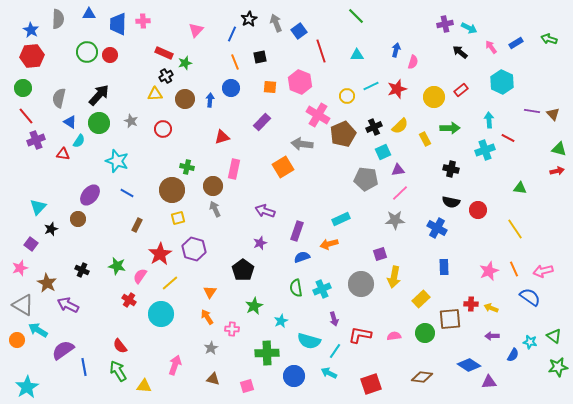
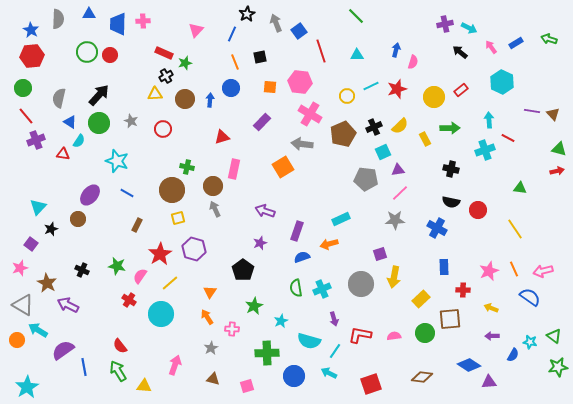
black star at (249, 19): moved 2 px left, 5 px up
pink hexagon at (300, 82): rotated 15 degrees counterclockwise
pink cross at (318, 115): moved 8 px left, 1 px up
red cross at (471, 304): moved 8 px left, 14 px up
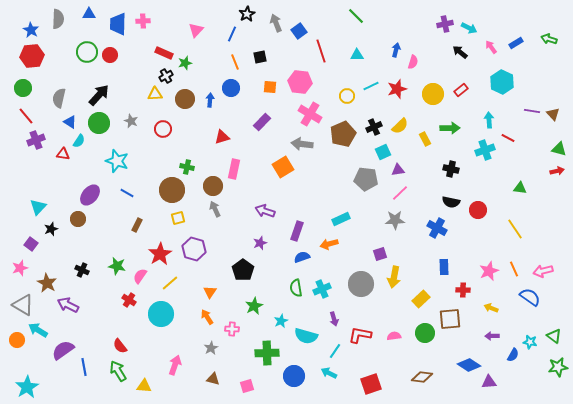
yellow circle at (434, 97): moved 1 px left, 3 px up
cyan semicircle at (309, 341): moved 3 px left, 5 px up
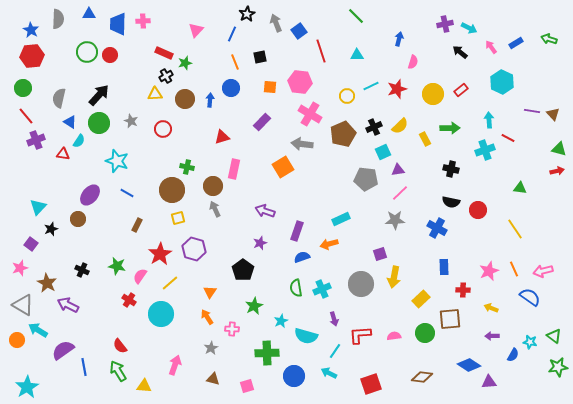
blue arrow at (396, 50): moved 3 px right, 11 px up
red L-shape at (360, 335): rotated 15 degrees counterclockwise
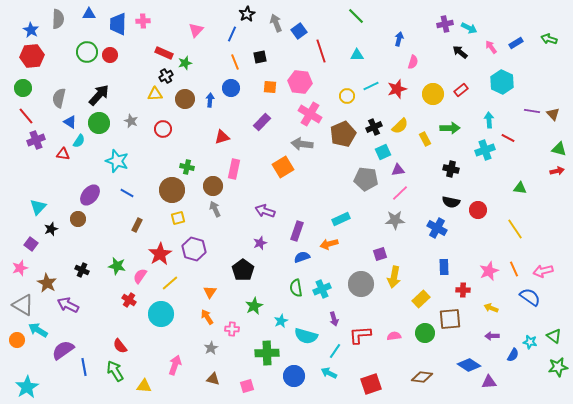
green arrow at (118, 371): moved 3 px left
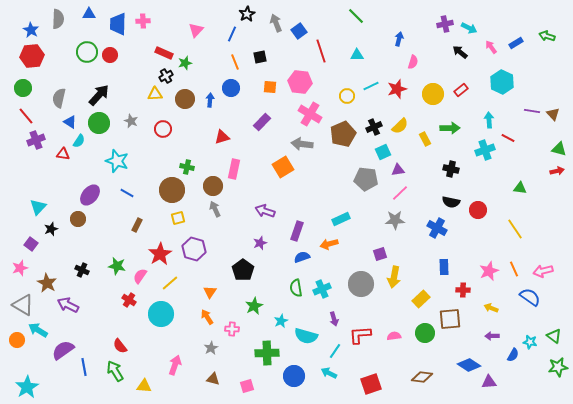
green arrow at (549, 39): moved 2 px left, 3 px up
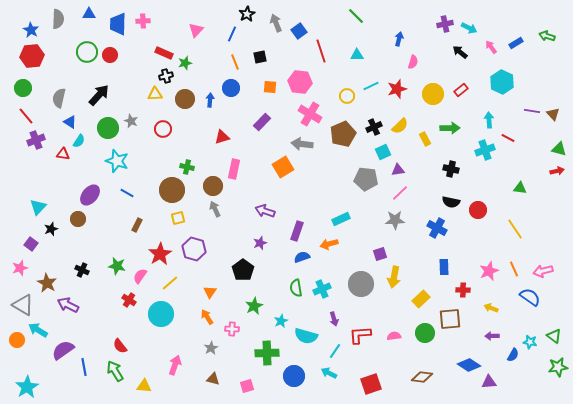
black cross at (166, 76): rotated 16 degrees clockwise
green circle at (99, 123): moved 9 px right, 5 px down
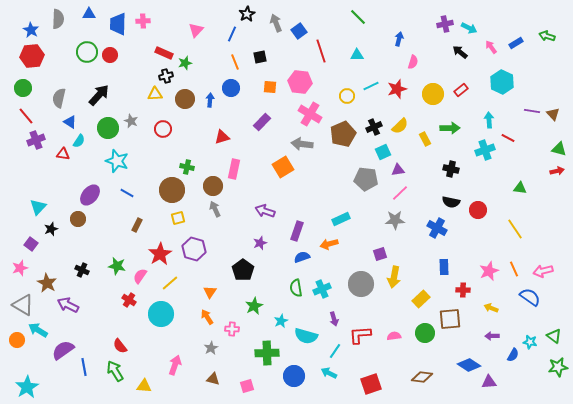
green line at (356, 16): moved 2 px right, 1 px down
